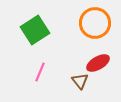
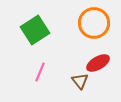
orange circle: moved 1 px left
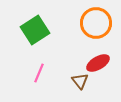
orange circle: moved 2 px right
pink line: moved 1 px left, 1 px down
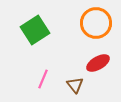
pink line: moved 4 px right, 6 px down
brown triangle: moved 5 px left, 4 px down
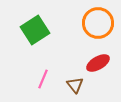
orange circle: moved 2 px right
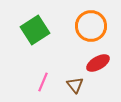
orange circle: moved 7 px left, 3 px down
pink line: moved 3 px down
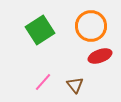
green square: moved 5 px right
red ellipse: moved 2 px right, 7 px up; rotated 10 degrees clockwise
pink line: rotated 18 degrees clockwise
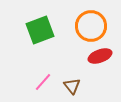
green square: rotated 12 degrees clockwise
brown triangle: moved 3 px left, 1 px down
